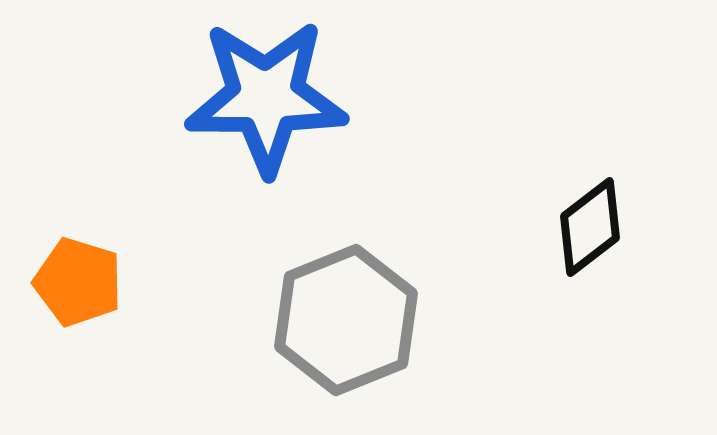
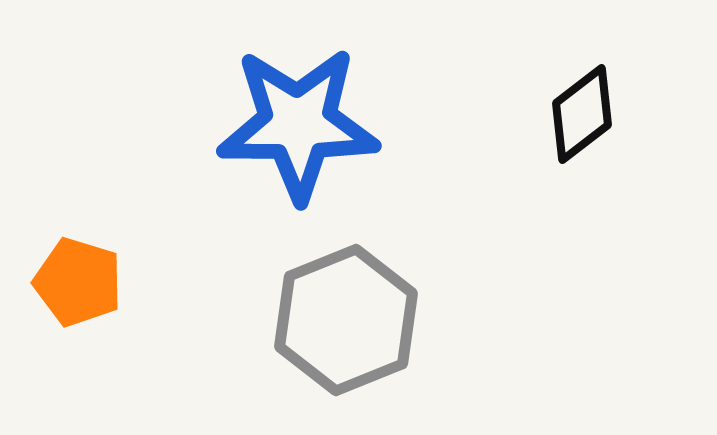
blue star: moved 32 px right, 27 px down
black diamond: moved 8 px left, 113 px up
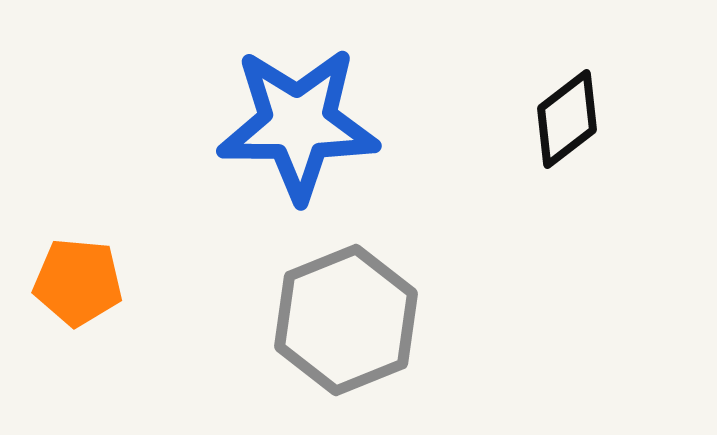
black diamond: moved 15 px left, 5 px down
orange pentagon: rotated 12 degrees counterclockwise
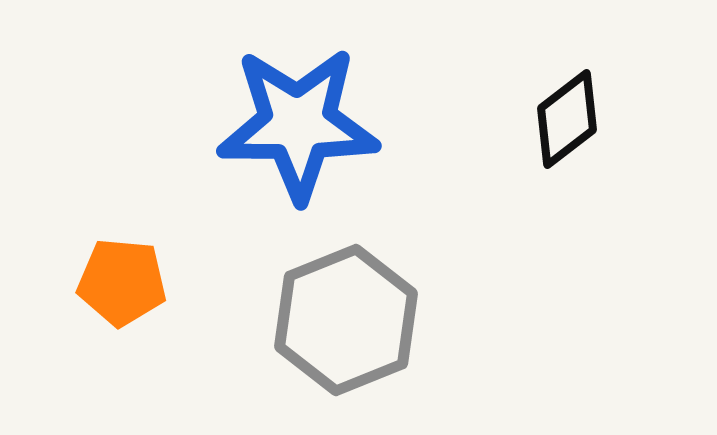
orange pentagon: moved 44 px right
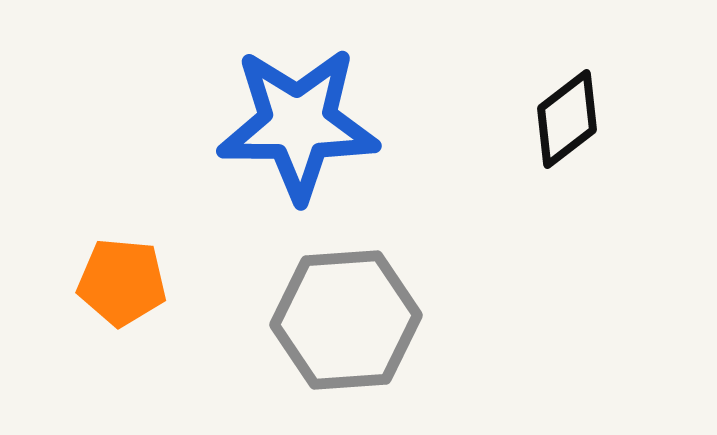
gray hexagon: rotated 18 degrees clockwise
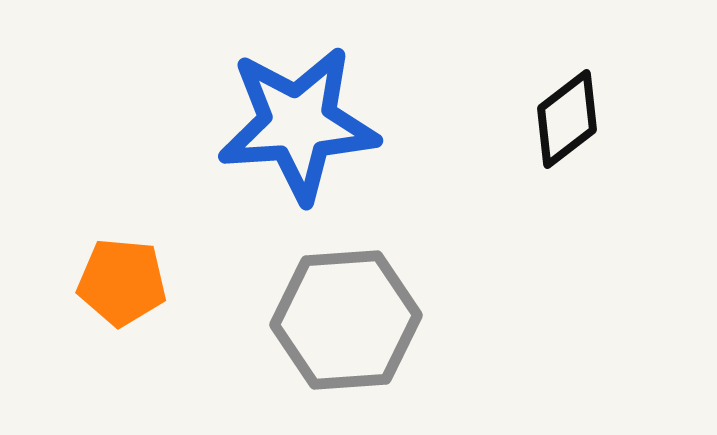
blue star: rotated 4 degrees counterclockwise
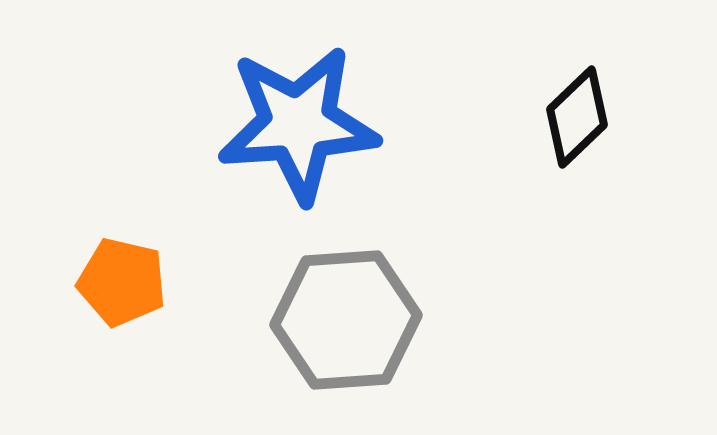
black diamond: moved 10 px right, 2 px up; rotated 6 degrees counterclockwise
orange pentagon: rotated 8 degrees clockwise
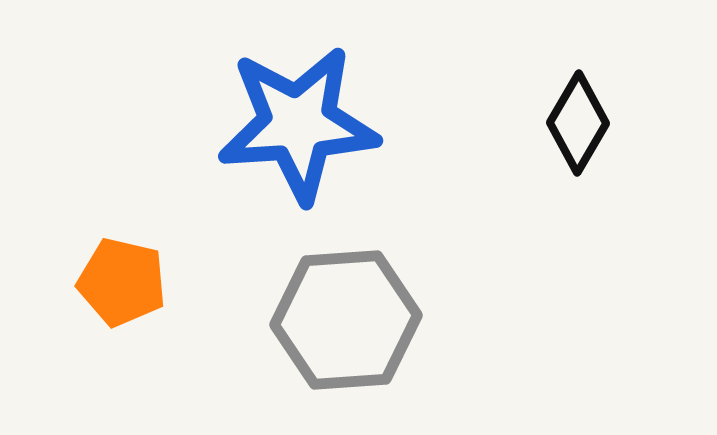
black diamond: moved 1 px right, 6 px down; rotated 16 degrees counterclockwise
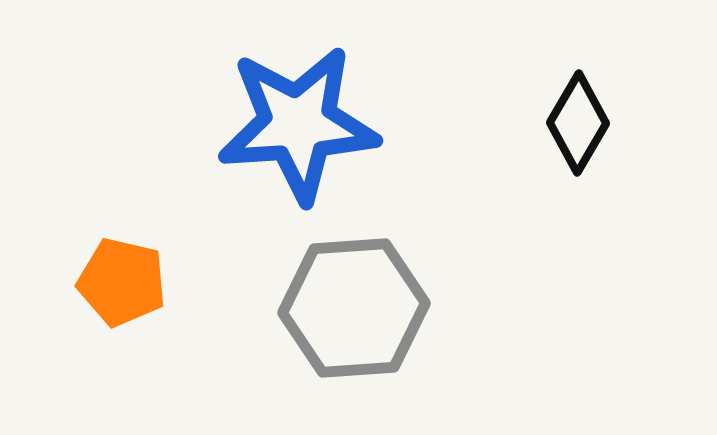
gray hexagon: moved 8 px right, 12 px up
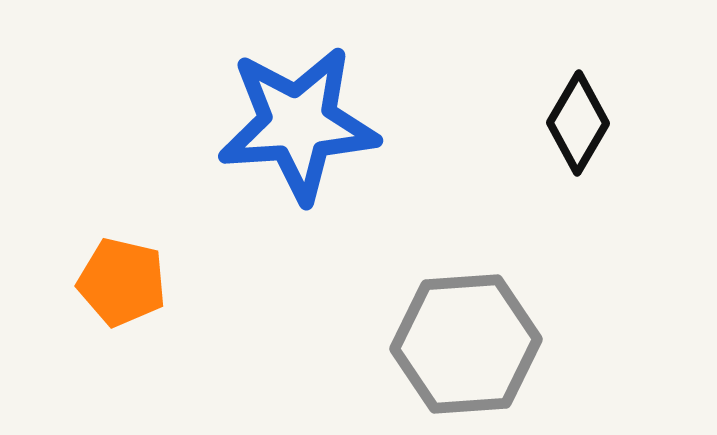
gray hexagon: moved 112 px right, 36 px down
